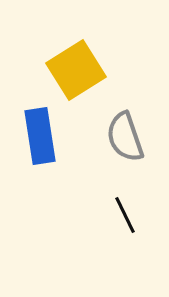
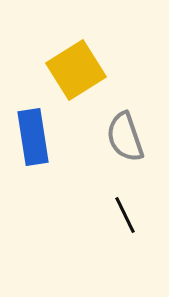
blue rectangle: moved 7 px left, 1 px down
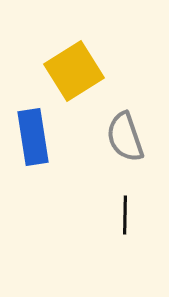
yellow square: moved 2 px left, 1 px down
black line: rotated 27 degrees clockwise
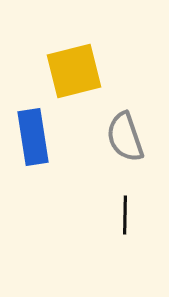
yellow square: rotated 18 degrees clockwise
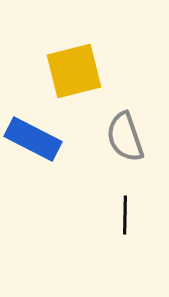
blue rectangle: moved 2 px down; rotated 54 degrees counterclockwise
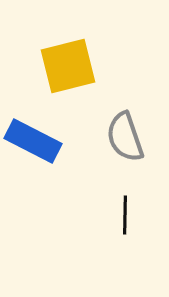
yellow square: moved 6 px left, 5 px up
blue rectangle: moved 2 px down
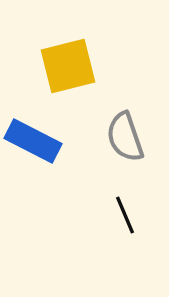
black line: rotated 24 degrees counterclockwise
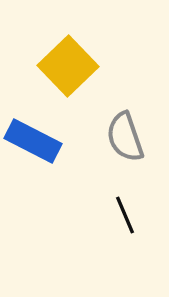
yellow square: rotated 30 degrees counterclockwise
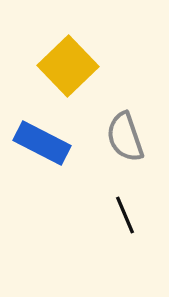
blue rectangle: moved 9 px right, 2 px down
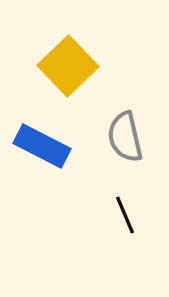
gray semicircle: rotated 6 degrees clockwise
blue rectangle: moved 3 px down
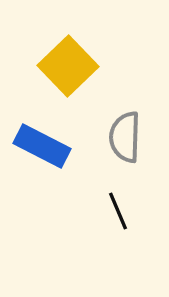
gray semicircle: rotated 15 degrees clockwise
black line: moved 7 px left, 4 px up
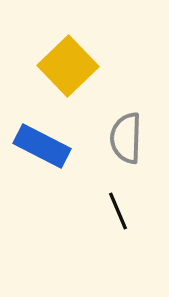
gray semicircle: moved 1 px right, 1 px down
